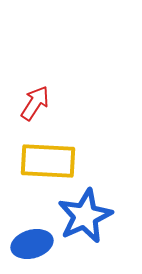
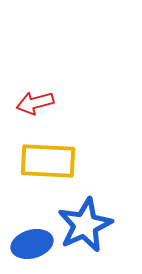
red arrow: rotated 138 degrees counterclockwise
blue star: moved 9 px down
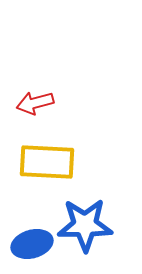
yellow rectangle: moved 1 px left, 1 px down
blue star: rotated 24 degrees clockwise
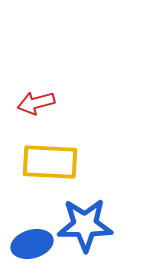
red arrow: moved 1 px right
yellow rectangle: moved 3 px right
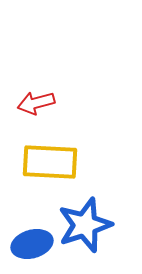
blue star: rotated 18 degrees counterclockwise
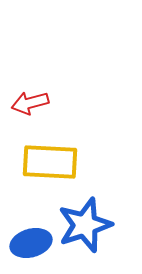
red arrow: moved 6 px left
blue ellipse: moved 1 px left, 1 px up
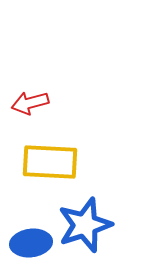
blue ellipse: rotated 9 degrees clockwise
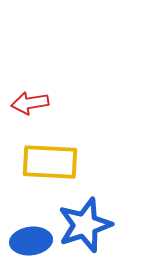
red arrow: rotated 6 degrees clockwise
blue ellipse: moved 2 px up
